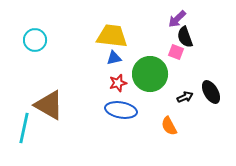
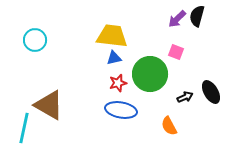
black semicircle: moved 12 px right, 21 px up; rotated 35 degrees clockwise
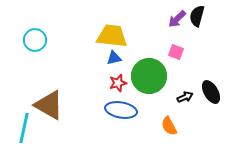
green circle: moved 1 px left, 2 px down
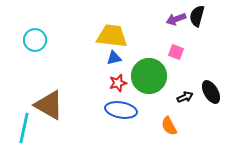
purple arrow: moved 1 px left; rotated 24 degrees clockwise
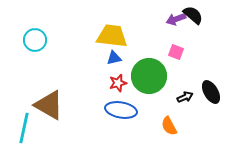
black semicircle: moved 4 px left, 1 px up; rotated 115 degrees clockwise
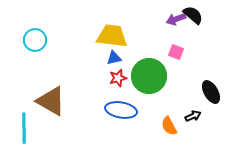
red star: moved 5 px up
black arrow: moved 8 px right, 19 px down
brown triangle: moved 2 px right, 4 px up
cyan line: rotated 12 degrees counterclockwise
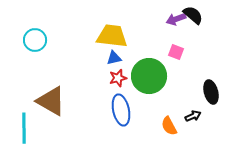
black ellipse: rotated 15 degrees clockwise
blue ellipse: rotated 68 degrees clockwise
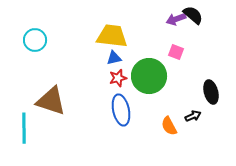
brown triangle: rotated 12 degrees counterclockwise
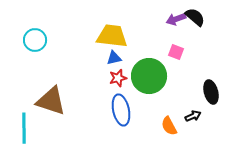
black semicircle: moved 2 px right, 2 px down
